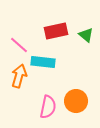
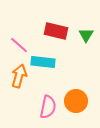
red rectangle: rotated 25 degrees clockwise
green triangle: rotated 21 degrees clockwise
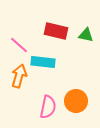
green triangle: rotated 49 degrees counterclockwise
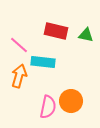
orange circle: moved 5 px left
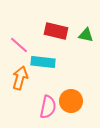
orange arrow: moved 1 px right, 2 px down
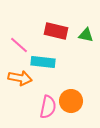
orange arrow: rotated 85 degrees clockwise
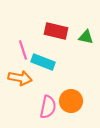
green triangle: moved 2 px down
pink line: moved 4 px right, 5 px down; rotated 30 degrees clockwise
cyan rectangle: rotated 15 degrees clockwise
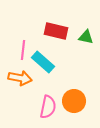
pink line: rotated 24 degrees clockwise
cyan rectangle: rotated 20 degrees clockwise
orange circle: moved 3 px right
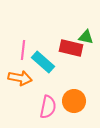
red rectangle: moved 15 px right, 17 px down
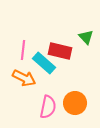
green triangle: rotated 35 degrees clockwise
red rectangle: moved 11 px left, 3 px down
cyan rectangle: moved 1 px right, 1 px down
orange arrow: moved 4 px right; rotated 15 degrees clockwise
orange circle: moved 1 px right, 2 px down
